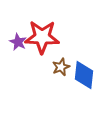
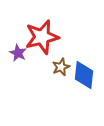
red star: rotated 16 degrees counterclockwise
purple star: moved 11 px down
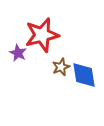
red star: moved 2 px up
blue diamond: rotated 16 degrees counterclockwise
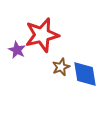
purple star: moved 1 px left, 3 px up
blue diamond: moved 1 px right, 1 px up
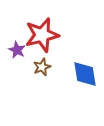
brown star: moved 19 px left
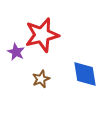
purple star: moved 1 px left, 2 px down
brown star: moved 1 px left, 12 px down
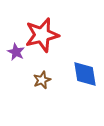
brown star: moved 1 px right, 1 px down
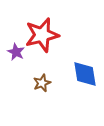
brown star: moved 3 px down
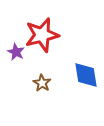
blue diamond: moved 1 px right, 1 px down
brown star: rotated 18 degrees counterclockwise
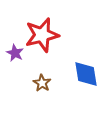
purple star: moved 1 px left, 1 px down
blue diamond: moved 1 px up
